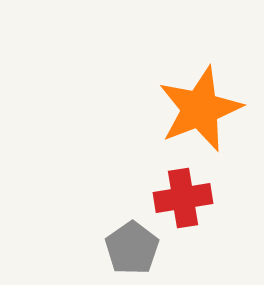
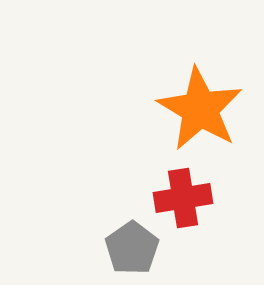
orange star: rotated 20 degrees counterclockwise
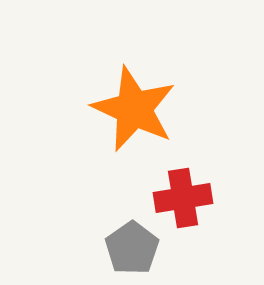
orange star: moved 66 px left; rotated 6 degrees counterclockwise
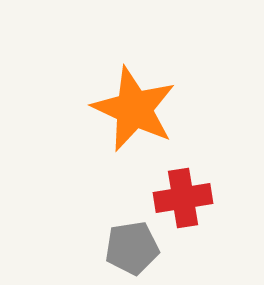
gray pentagon: rotated 26 degrees clockwise
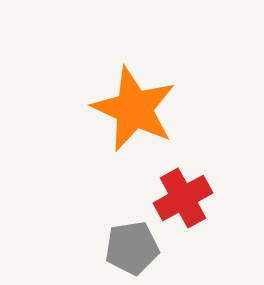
red cross: rotated 20 degrees counterclockwise
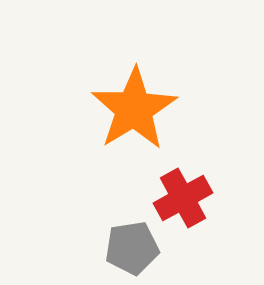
orange star: rotated 16 degrees clockwise
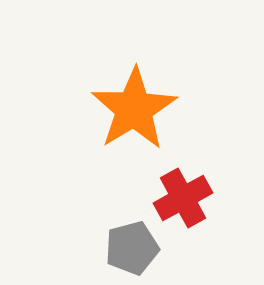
gray pentagon: rotated 6 degrees counterclockwise
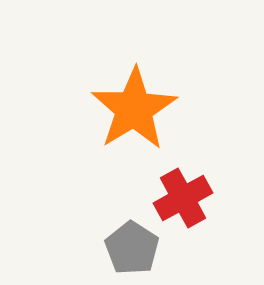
gray pentagon: rotated 24 degrees counterclockwise
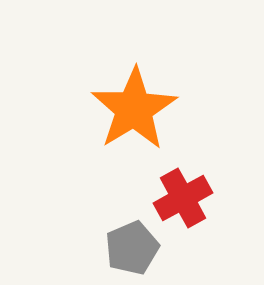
gray pentagon: rotated 16 degrees clockwise
